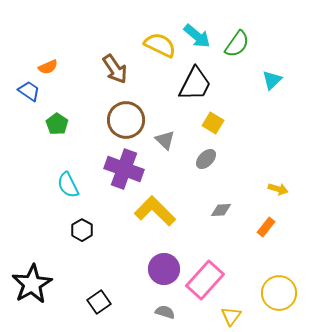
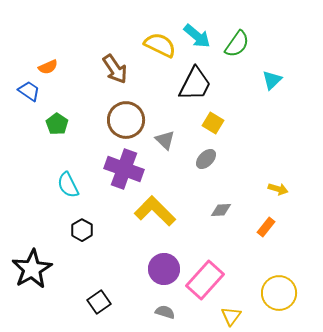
black star: moved 15 px up
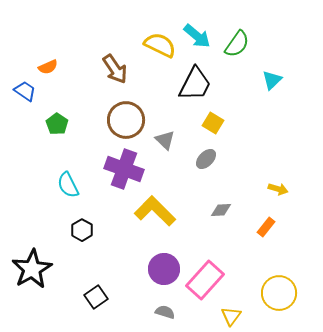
blue trapezoid: moved 4 px left
black square: moved 3 px left, 5 px up
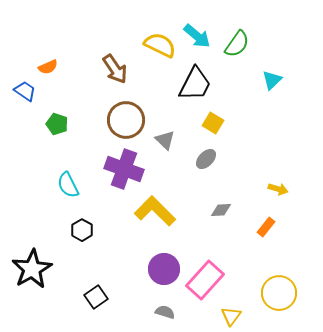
green pentagon: rotated 15 degrees counterclockwise
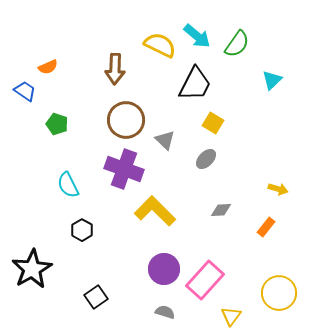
brown arrow: rotated 36 degrees clockwise
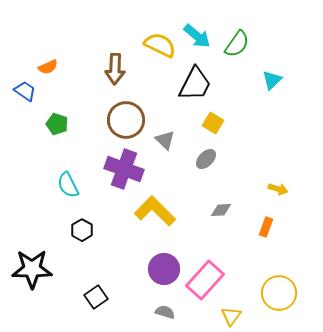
orange rectangle: rotated 18 degrees counterclockwise
black star: rotated 30 degrees clockwise
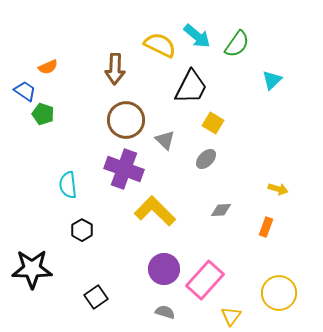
black trapezoid: moved 4 px left, 3 px down
green pentagon: moved 14 px left, 10 px up
cyan semicircle: rotated 20 degrees clockwise
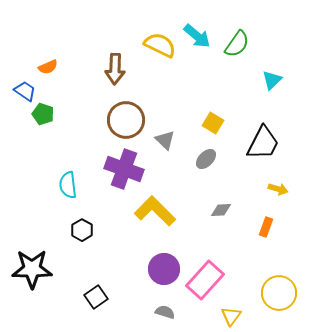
black trapezoid: moved 72 px right, 56 px down
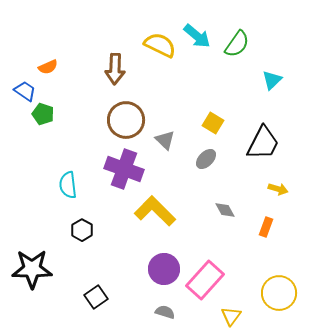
gray diamond: moved 4 px right; rotated 65 degrees clockwise
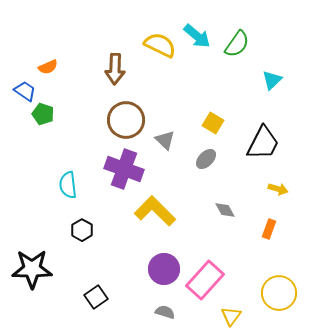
orange rectangle: moved 3 px right, 2 px down
